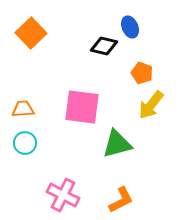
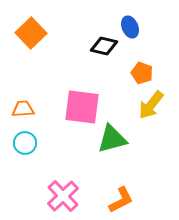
green triangle: moved 5 px left, 5 px up
pink cross: moved 1 px down; rotated 20 degrees clockwise
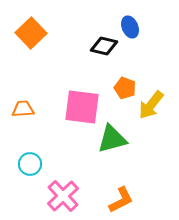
orange pentagon: moved 17 px left, 15 px down
cyan circle: moved 5 px right, 21 px down
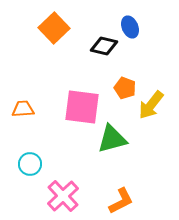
orange square: moved 23 px right, 5 px up
orange L-shape: moved 1 px down
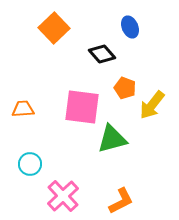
black diamond: moved 2 px left, 8 px down; rotated 36 degrees clockwise
yellow arrow: moved 1 px right
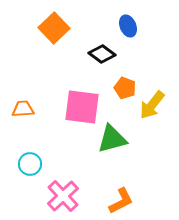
blue ellipse: moved 2 px left, 1 px up
black diamond: rotated 12 degrees counterclockwise
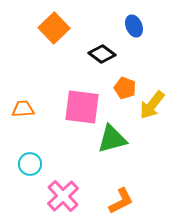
blue ellipse: moved 6 px right
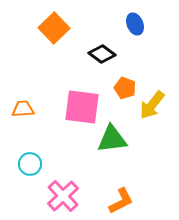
blue ellipse: moved 1 px right, 2 px up
green triangle: rotated 8 degrees clockwise
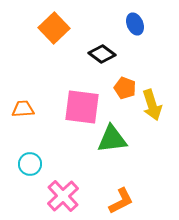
yellow arrow: rotated 56 degrees counterclockwise
